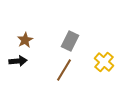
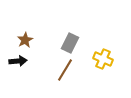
gray rectangle: moved 2 px down
yellow cross: moved 1 px left, 3 px up; rotated 18 degrees counterclockwise
brown line: moved 1 px right
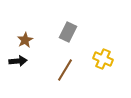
gray rectangle: moved 2 px left, 11 px up
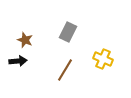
brown star: rotated 21 degrees counterclockwise
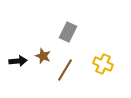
brown star: moved 18 px right, 16 px down
yellow cross: moved 5 px down
